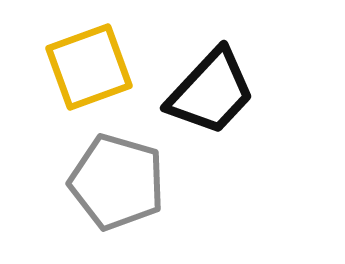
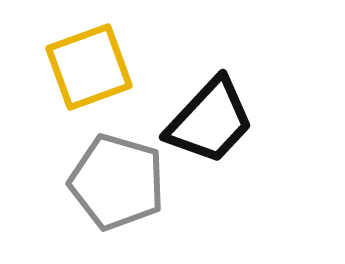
black trapezoid: moved 1 px left, 29 px down
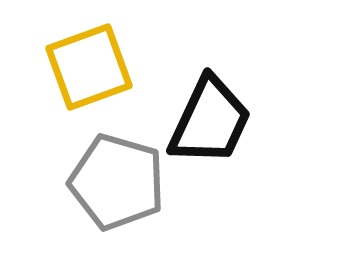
black trapezoid: rotated 18 degrees counterclockwise
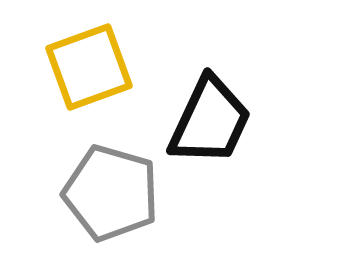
gray pentagon: moved 6 px left, 11 px down
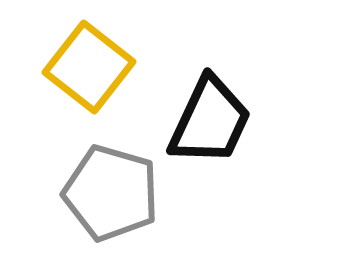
yellow square: rotated 32 degrees counterclockwise
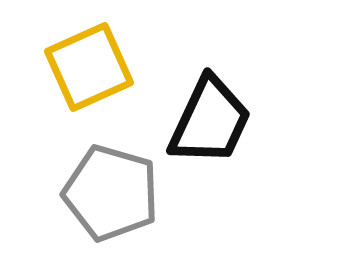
yellow square: rotated 28 degrees clockwise
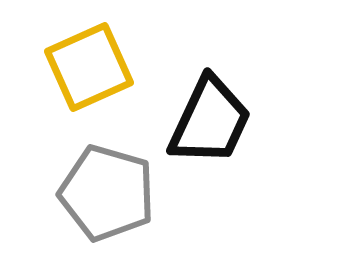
gray pentagon: moved 4 px left
